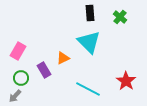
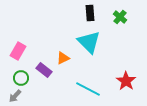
purple rectangle: rotated 21 degrees counterclockwise
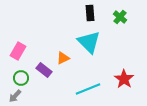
red star: moved 2 px left, 2 px up
cyan line: rotated 50 degrees counterclockwise
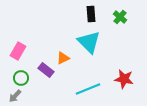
black rectangle: moved 1 px right, 1 px down
purple rectangle: moved 2 px right
red star: rotated 24 degrees counterclockwise
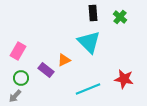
black rectangle: moved 2 px right, 1 px up
orange triangle: moved 1 px right, 2 px down
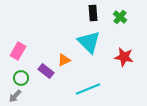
purple rectangle: moved 1 px down
red star: moved 22 px up
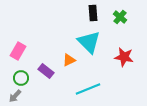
orange triangle: moved 5 px right
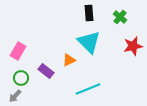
black rectangle: moved 4 px left
red star: moved 9 px right, 11 px up; rotated 24 degrees counterclockwise
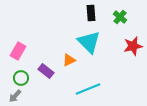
black rectangle: moved 2 px right
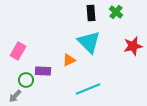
green cross: moved 4 px left, 5 px up
purple rectangle: moved 3 px left; rotated 35 degrees counterclockwise
green circle: moved 5 px right, 2 px down
